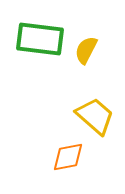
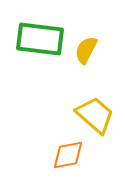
yellow trapezoid: moved 1 px up
orange diamond: moved 2 px up
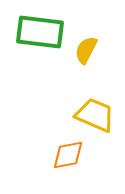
green rectangle: moved 7 px up
yellow trapezoid: rotated 18 degrees counterclockwise
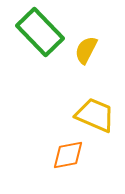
green rectangle: rotated 39 degrees clockwise
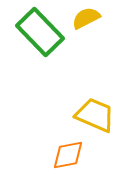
yellow semicircle: moved 32 px up; rotated 36 degrees clockwise
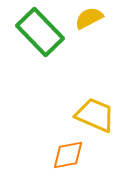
yellow semicircle: moved 3 px right
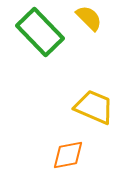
yellow semicircle: rotated 72 degrees clockwise
yellow trapezoid: moved 1 px left, 8 px up
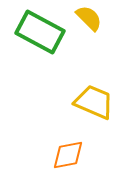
green rectangle: rotated 18 degrees counterclockwise
yellow trapezoid: moved 5 px up
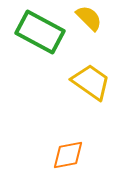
yellow trapezoid: moved 3 px left, 20 px up; rotated 12 degrees clockwise
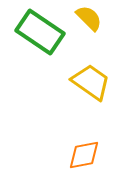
green rectangle: rotated 6 degrees clockwise
orange diamond: moved 16 px right
